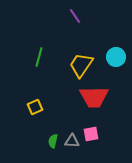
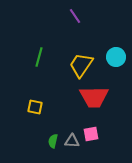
yellow square: rotated 35 degrees clockwise
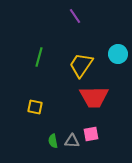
cyan circle: moved 2 px right, 3 px up
green semicircle: rotated 24 degrees counterclockwise
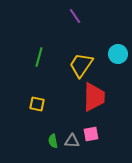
red trapezoid: rotated 88 degrees counterclockwise
yellow square: moved 2 px right, 3 px up
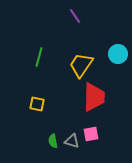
gray triangle: rotated 14 degrees clockwise
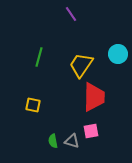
purple line: moved 4 px left, 2 px up
yellow square: moved 4 px left, 1 px down
pink square: moved 3 px up
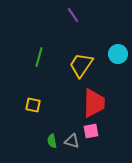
purple line: moved 2 px right, 1 px down
red trapezoid: moved 6 px down
green semicircle: moved 1 px left
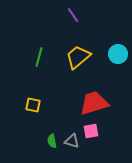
yellow trapezoid: moved 3 px left, 8 px up; rotated 16 degrees clockwise
red trapezoid: rotated 108 degrees counterclockwise
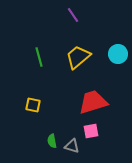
green line: rotated 30 degrees counterclockwise
red trapezoid: moved 1 px left, 1 px up
gray triangle: moved 5 px down
